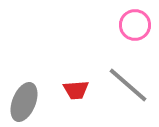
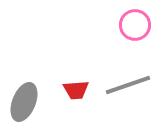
gray line: rotated 60 degrees counterclockwise
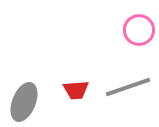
pink circle: moved 4 px right, 5 px down
gray line: moved 2 px down
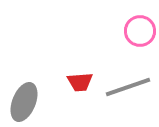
pink circle: moved 1 px right, 1 px down
red trapezoid: moved 4 px right, 8 px up
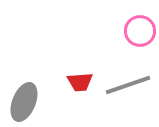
gray line: moved 2 px up
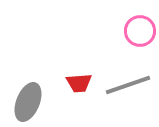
red trapezoid: moved 1 px left, 1 px down
gray ellipse: moved 4 px right
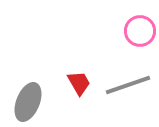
red trapezoid: rotated 116 degrees counterclockwise
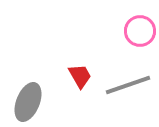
red trapezoid: moved 1 px right, 7 px up
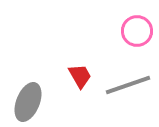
pink circle: moved 3 px left
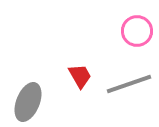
gray line: moved 1 px right, 1 px up
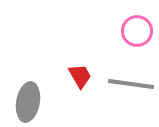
gray line: moved 2 px right; rotated 27 degrees clockwise
gray ellipse: rotated 12 degrees counterclockwise
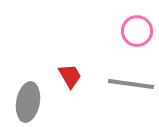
red trapezoid: moved 10 px left
